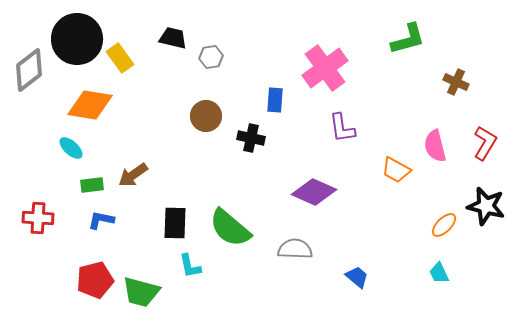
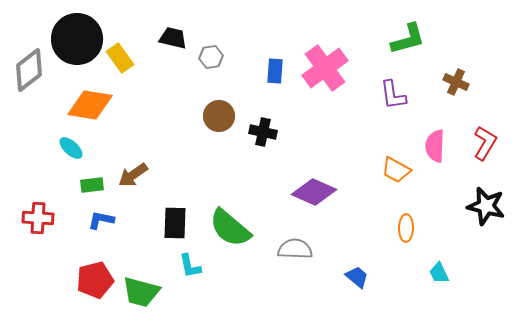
blue rectangle: moved 29 px up
brown circle: moved 13 px right
purple L-shape: moved 51 px right, 33 px up
black cross: moved 12 px right, 6 px up
pink semicircle: rotated 16 degrees clockwise
orange ellipse: moved 38 px left, 3 px down; rotated 44 degrees counterclockwise
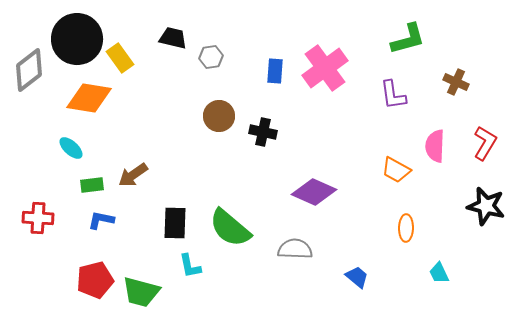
orange diamond: moved 1 px left, 7 px up
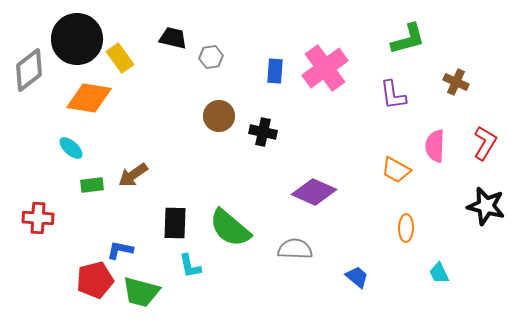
blue L-shape: moved 19 px right, 30 px down
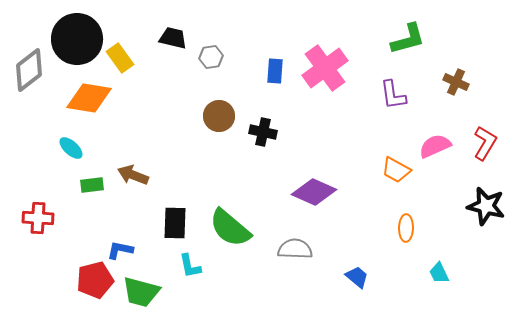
pink semicircle: rotated 64 degrees clockwise
brown arrow: rotated 56 degrees clockwise
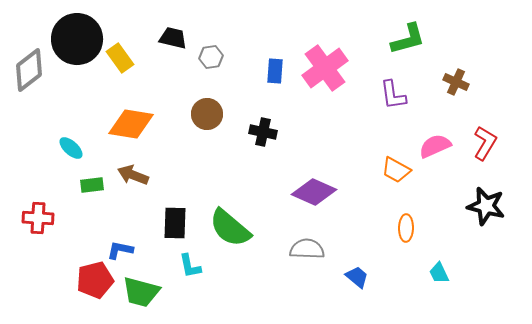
orange diamond: moved 42 px right, 26 px down
brown circle: moved 12 px left, 2 px up
gray semicircle: moved 12 px right
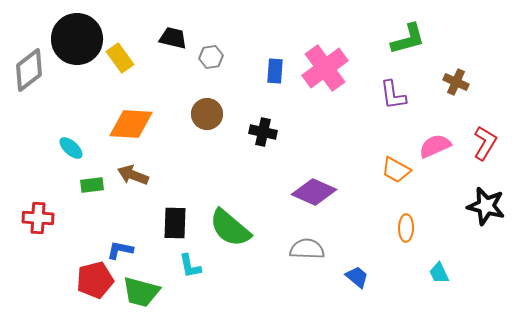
orange diamond: rotated 6 degrees counterclockwise
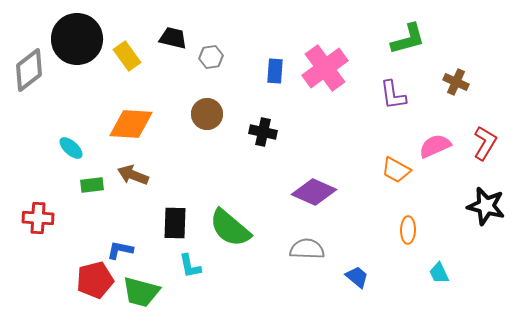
yellow rectangle: moved 7 px right, 2 px up
orange ellipse: moved 2 px right, 2 px down
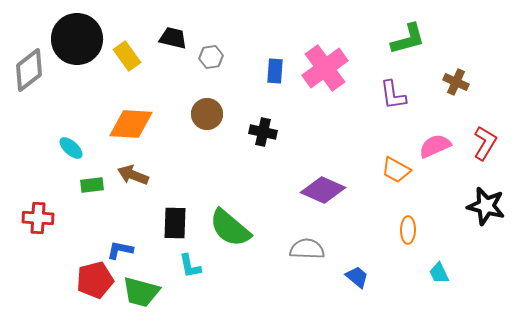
purple diamond: moved 9 px right, 2 px up
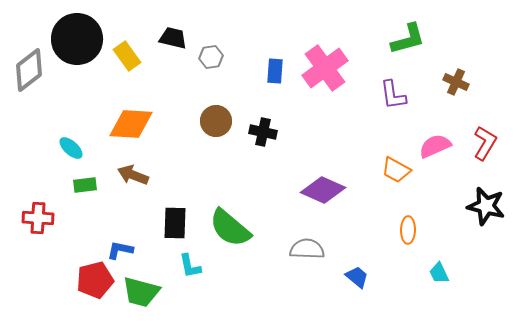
brown circle: moved 9 px right, 7 px down
green rectangle: moved 7 px left
